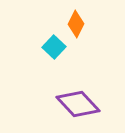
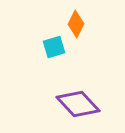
cyan square: rotated 30 degrees clockwise
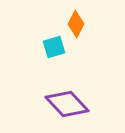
purple diamond: moved 11 px left
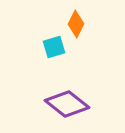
purple diamond: rotated 9 degrees counterclockwise
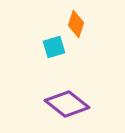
orange diamond: rotated 8 degrees counterclockwise
